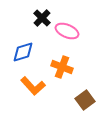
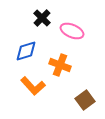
pink ellipse: moved 5 px right
blue diamond: moved 3 px right, 1 px up
orange cross: moved 2 px left, 2 px up
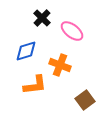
pink ellipse: rotated 15 degrees clockwise
orange L-shape: moved 2 px right, 1 px up; rotated 55 degrees counterclockwise
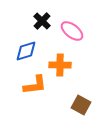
black cross: moved 3 px down
orange cross: rotated 20 degrees counterclockwise
brown square: moved 4 px left, 5 px down; rotated 24 degrees counterclockwise
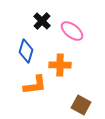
blue diamond: rotated 55 degrees counterclockwise
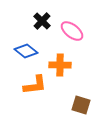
blue diamond: rotated 70 degrees counterclockwise
brown square: rotated 12 degrees counterclockwise
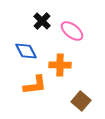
blue diamond: rotated 25 degrees clockwise
brown square: moved 4 px up; rotated 24 degrees clockwise
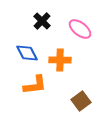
pink ellipse: moved 8 px right, 2 px up
blue diamond: moved 1 px right, 2 px down
orange cross: moved 5 px up
brown square: rotated 12 degrees clockwise
